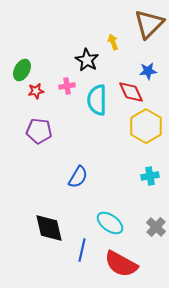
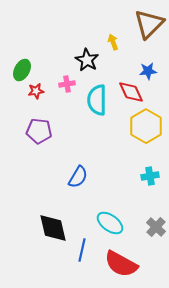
pink cross: moved 2 px up
black diamond: moved 4 px right
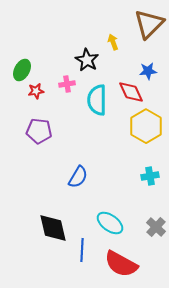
blue line: rotated 10 degrees counterclockwise
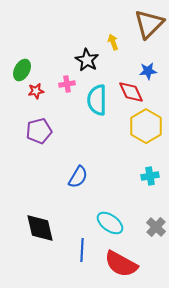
purple pentagon: rotated 20 degrees counterclockwise
black diamond: moved 13 px left
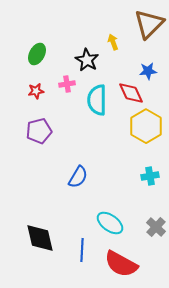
green ellipse: moved 15 px right, 16 px up
red diamond: moved 1 px down
black diamond: moved 10 px down
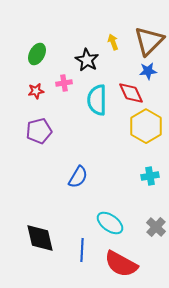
brown triangle: moved 17 px down
pink cross: moved 3 px left, 1 px up
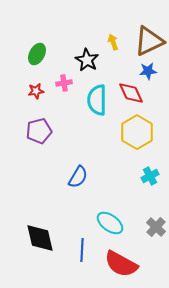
brown triangle: rotated 20 degrees clockwise
yellow hexagon: moved 9 px left, 6 px down
cyan cross: rotated 18 degrees counterclockwise
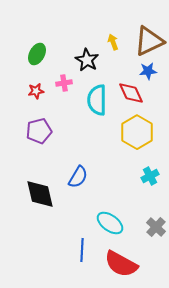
black diamond: moved 44 px up
